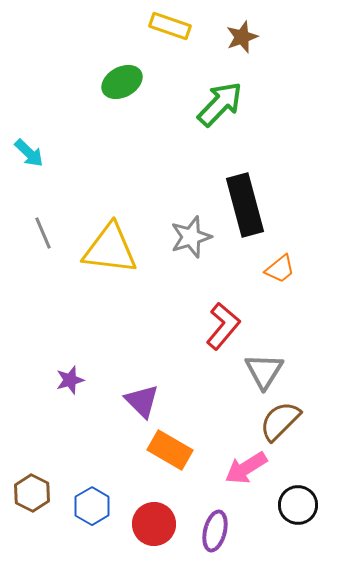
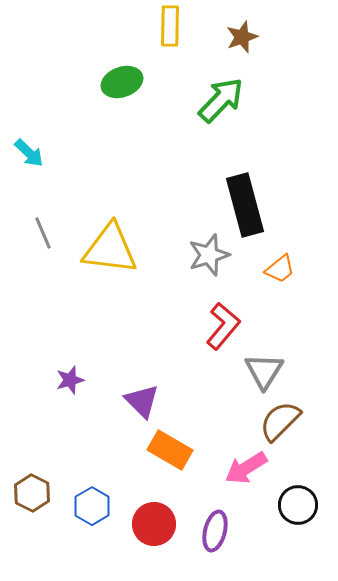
yellow rectangle: rotated 72 degrees clockwise
green ellipse: rotated 9 degrees clockwise
green arrow: moved 1 px right, 4 px up
gray star: moved 18 px right, 18 px down
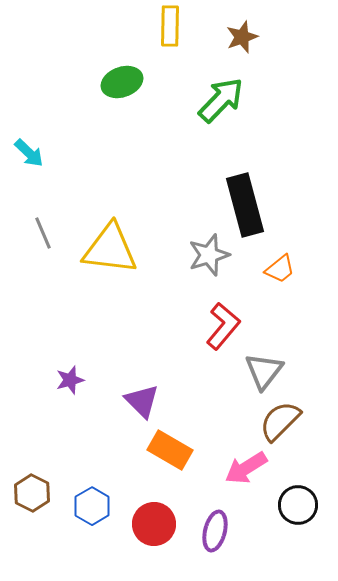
gray triangle: rotated 6 degrees clockwise
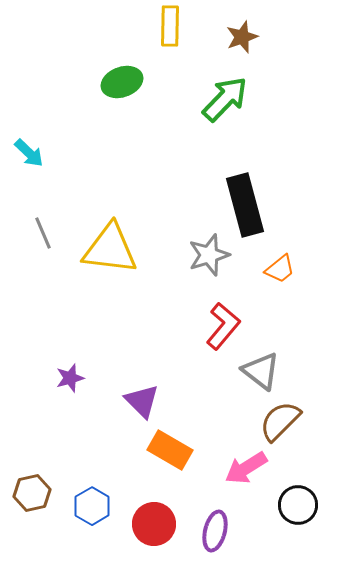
green arrow: moved 4 px right, 1 px up
gray triangle: moved 3 px left; rotated 30 degrees counterclockwise
purple star: moved 2 px up
brown hexagon: rotated 21 degrees clockwise
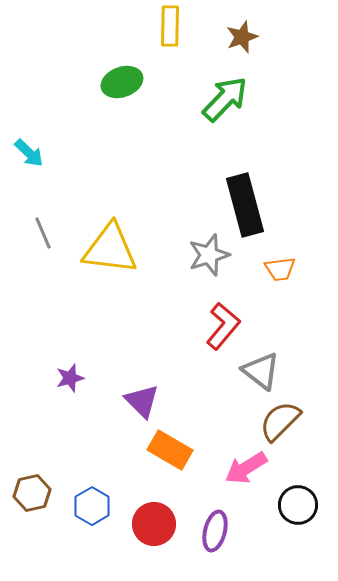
orange trapezoid: rotated 32 degrees clockwise
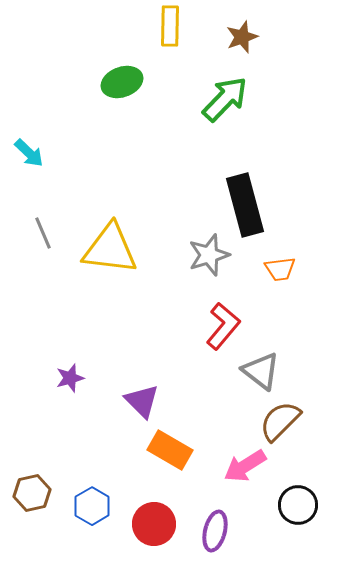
pink arrow: moved 1 px left, 2 px up
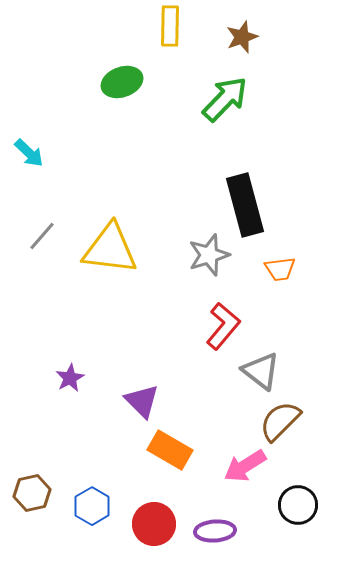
gray line: moved 1 px left, 3 px down; rotated 64 degrees clockwise
purple star: rotated 12 degrees counterclockwise
purple ellipse: rotated 72 degrees clockwise
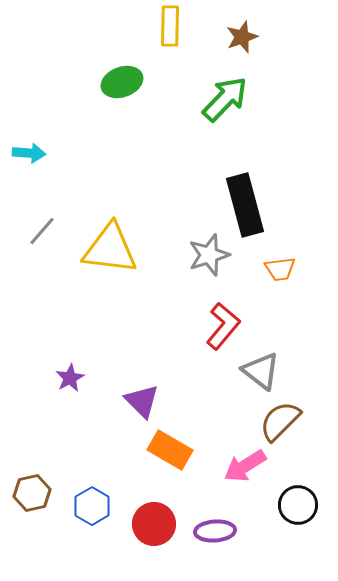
cyan arrow: rotated 40 degrees counterclockwise
gray line: moved 5 px up
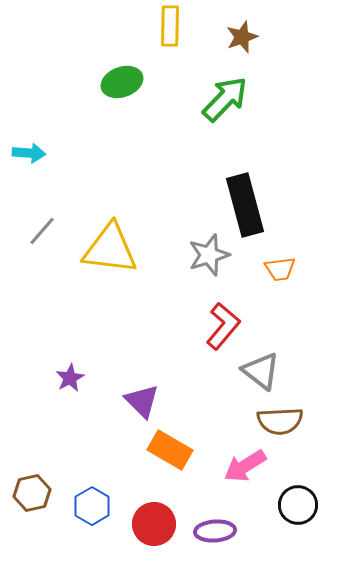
brown semicircle: rotated 138 degrees counterclockwise
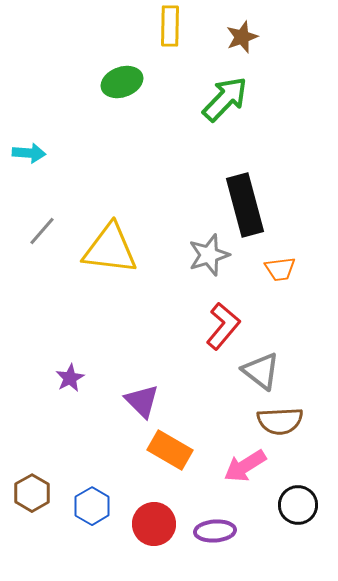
brown hexagon: rotated 18 degrees counterclockwise
